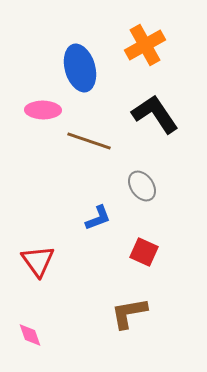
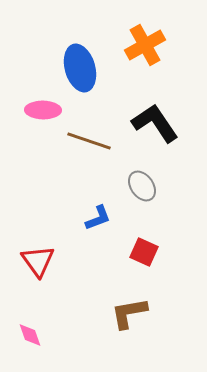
black L-shape: moved 9 px down
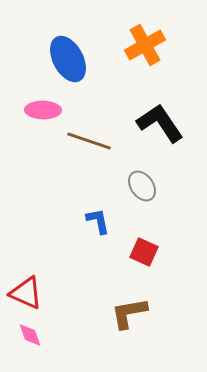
blue ellipse: moved 12 px left, 9 px up; rotated 12 degrees counterclockwise
black L-shape: moved 5 px right
blue L-shape: moved 3 px down; rotated 80 degrees counterclockwise
red triangle: moved 12 px left, 32 px down; rotated 30 degrees counterclockwise
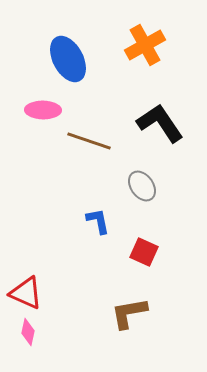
pink diamond: moved 2 px left, 3 px up; rotated 32 degrees clockwise
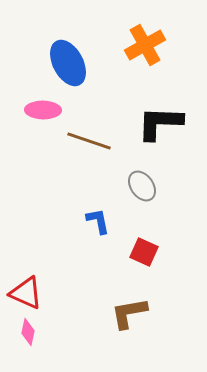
blue ellipse: moved 4 px down
black L-shape: rotated 54 degrees counterclockwise
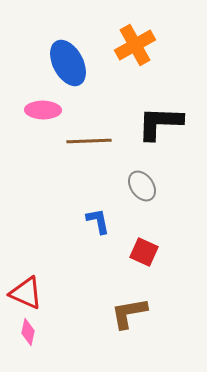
orange cross: moved 10 px left
brown line: rotated 21 degrees counterclockwise
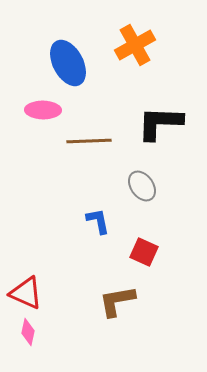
brown L-shape: moved 12 px left, 12 px up
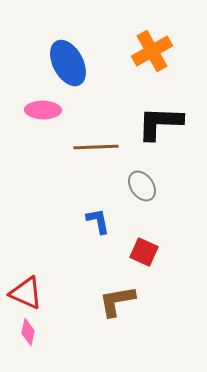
orange cross: moved 17 px right, 6 px down
brown line: moved 7 px right, 6 px down
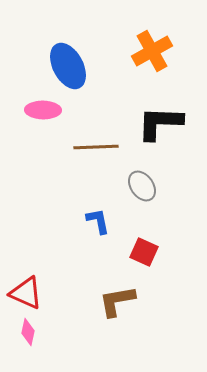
blue ellipse: moved 3 px down
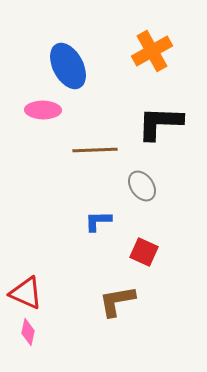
brown line: moved 1 px left, 3 px down
blue L-shape: rotated 80 degrees counterclockwise
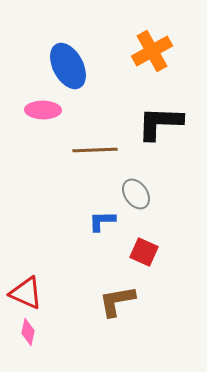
gray ellipse: moved 6 px left, 8 px down
blue L-shape: moved 4 px right
